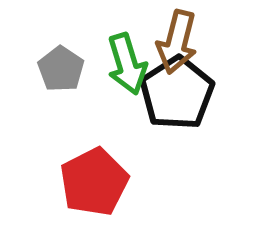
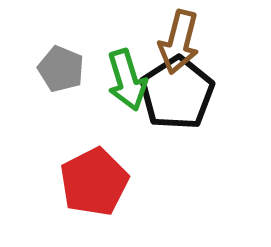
brown arrow: moved 2 px right
green arrow: moved 16 px down
gray pentagon: rotated 12 degrees counterclockwise
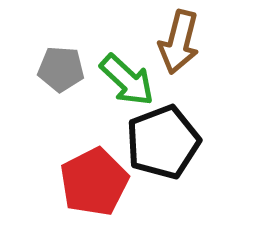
gray pentagon: rotated 18 degrees counterclockwise
green arrow: rotated 30 degrees counterclockwise
black pentagon: moved 14 px left, 49 px down; rotated 12 degrees clockwise
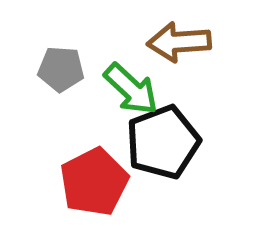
brown arrow: rotated 72 degrees clockwise
green arrow: moved 4 px right, 9 px down
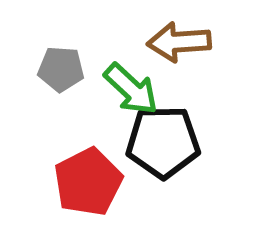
black pentagon: rotated 20 degrees clockwise
red pentagon: moved 6 px left
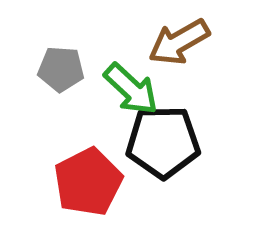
brown arrow: rotated 26 degrees counterclockwise
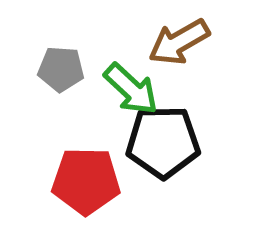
red pentagon: moved 2 px left, 1 px up; rotated 28 degrees clockwise
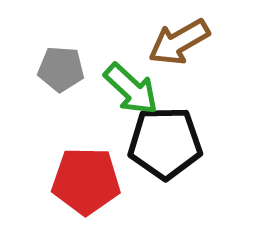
black pentagon: moved 2 px right, 1 px down
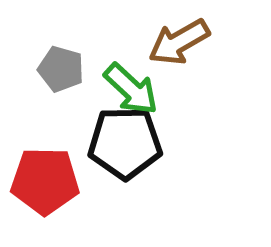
gray pentagon: rotated 12 degrees clockwise
black pentagon: moved 40 px left
red pentagon: moved 41 px left
